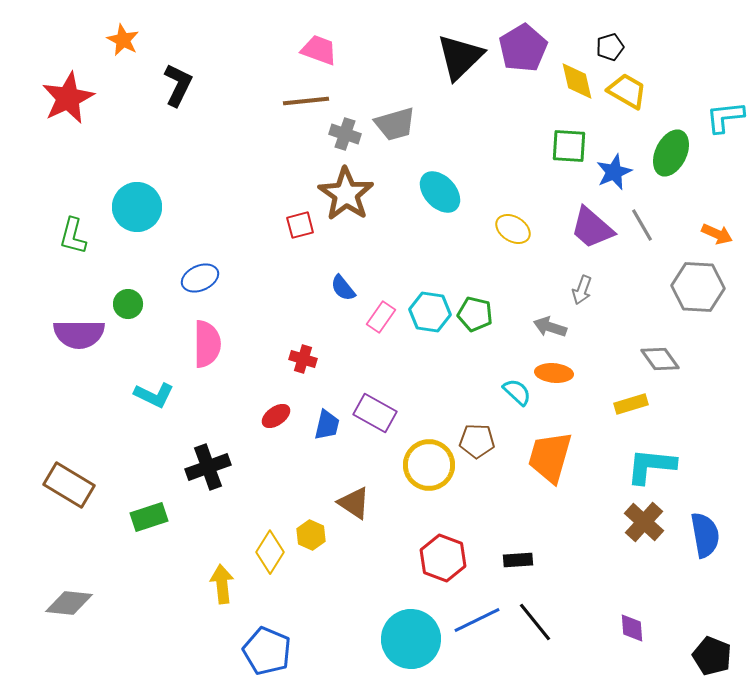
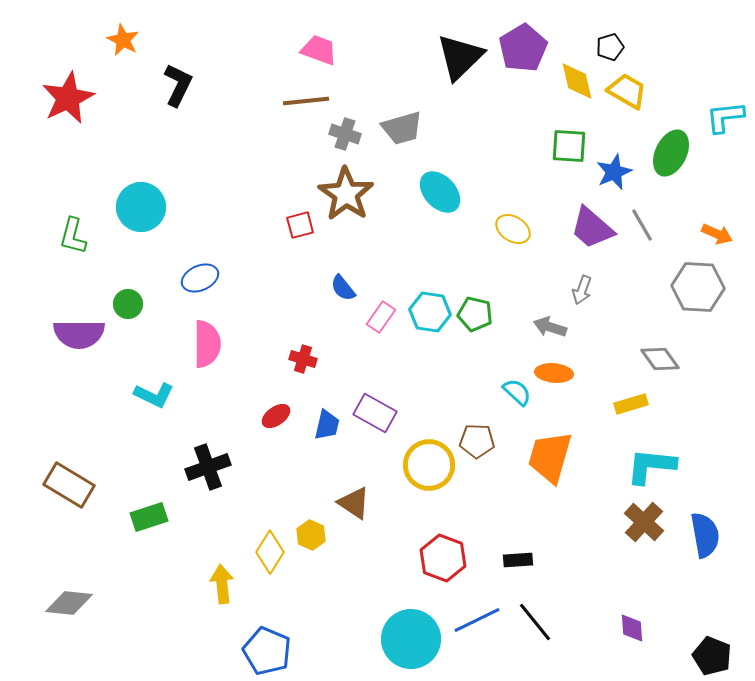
gray trapezoid at (395, 124): moved 7 px right, 4 px down
cyan circle at (137, 207): moved 4 px right
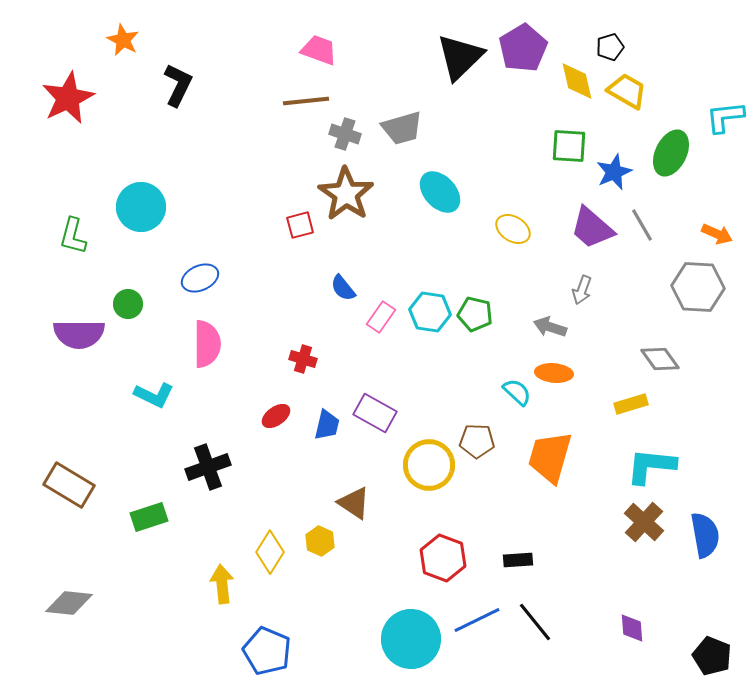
yellow hexagon at (311, 535): moved 9 px right, 6 px down
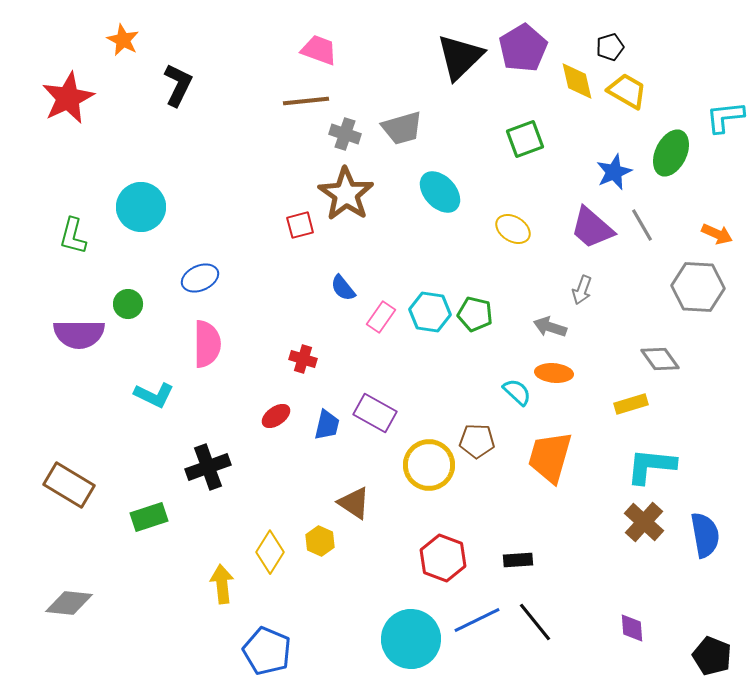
green square at (569, 146): moved 44 px left, 7 px up; rotated 24 degrees counterclockwise
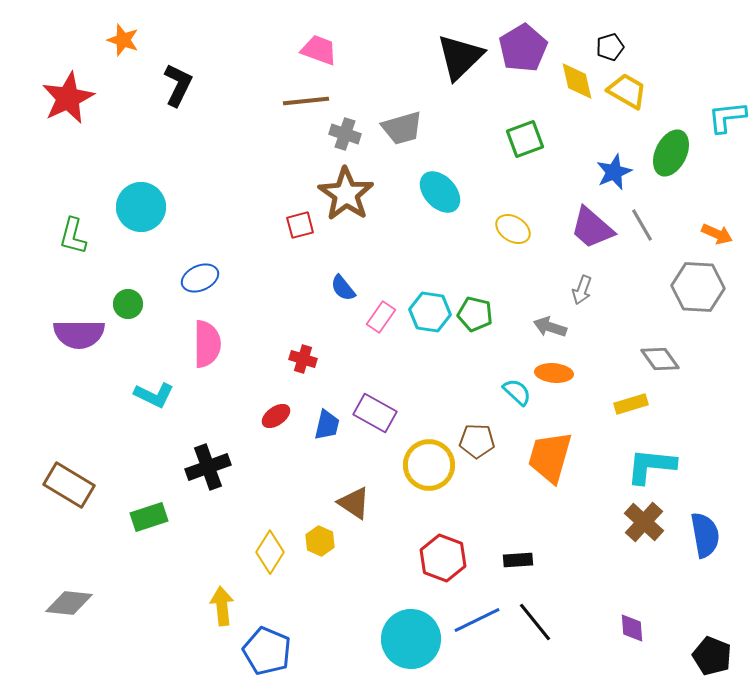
orange star at (123, 40): rotated 8 degrees counterclockwise
cyan L-shape at (725, 117): moved 2 px right
yellow arrow at (222, 584): moved 22 px down
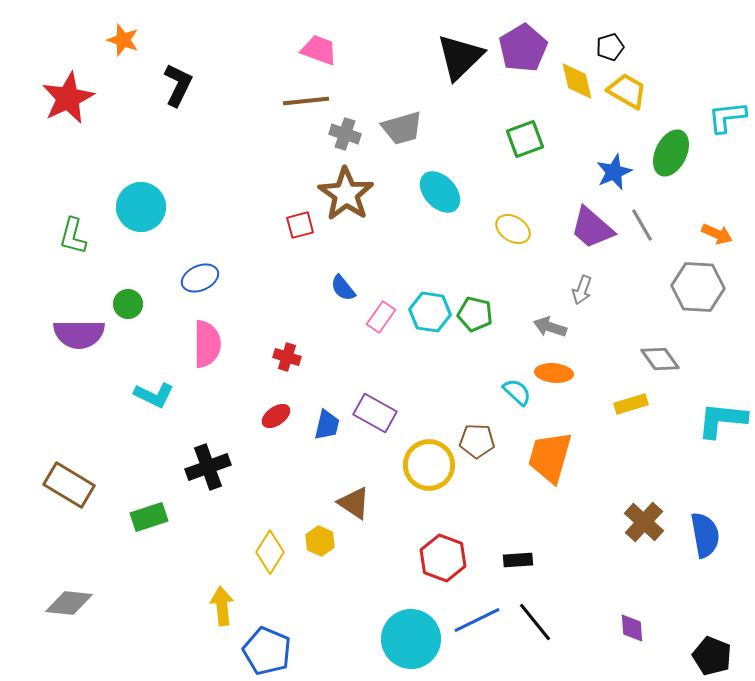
red cross at (303, 359): moved 16 px left, 2 px up
cyan L-shape at (651, 466): moved 71 px right, 46 px up
